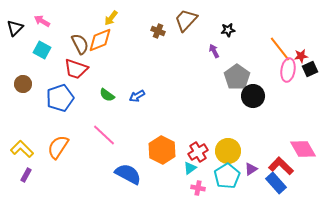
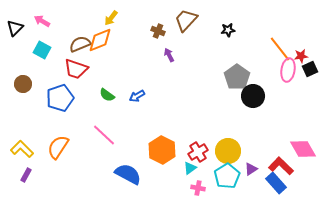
brown semicircle: rotated 85 degrees counterclockwise
purple arrow: moved 45 px left, 4 px down
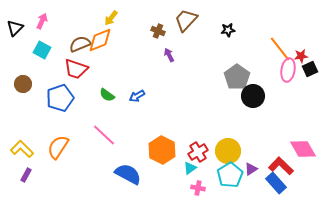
pink arrow: rotated 84 degrees clockwise
cyan pentagon: moved 3 px right, 1 px up
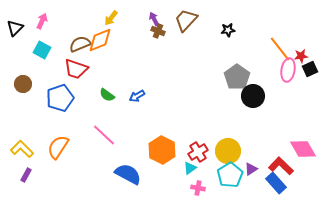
purple arrow: moved 15 px left, 36 px up
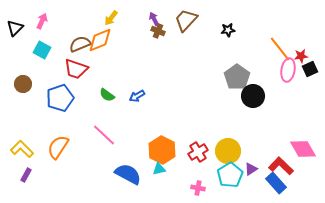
cyan triangle: moved 31 px left, 1 px down; rotated 24 degrees clockwise
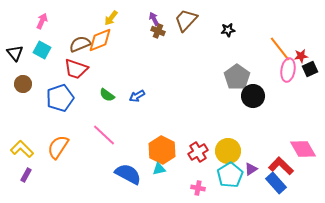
black triangle: moved 25 px down; rotated 24 degrees counterclockwise
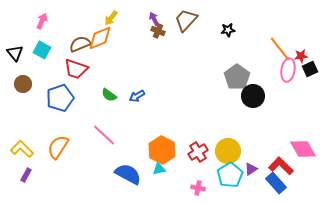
orange diamond: moved 2 px up
green semicircle: moved 2 px right
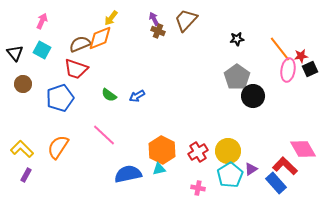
black star: moved 9 px right, 9 px down
red L-shape: moved 4 px right
blue semicircle: rotated 40 degrees counterclockwise
